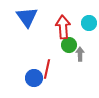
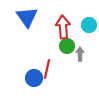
cyan circle: moved 2 px down
green circle: moved 2 px left, 1 px down
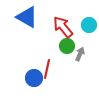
blue triangle: rotated 25 degrees counterclockwise
red arrow: rotated 35 degrees counterclockwise
gray arrow: rotated 24 degrees clockwise
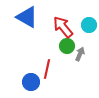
blue circle: moved 3 px left, 4 px down
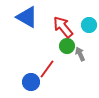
gray arrow: rotated 48 degrees counterclockwise
red line: rotated 24 degrees clockwise
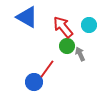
blue circle: moved 3 px right
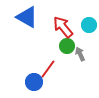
red line: moved 1 px right
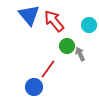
blue triangle: moved 2 px right, 2 px up; rotated 20 degrees clockwise
red arrow: moved 9 px left, 6 px up
blue circle: moved 5 px down
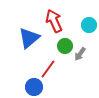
blue triangle: moved 23 px down; rotated 30 degrees clockwise
red arrow: rotated 15 degrees clockwise
green circle: moved 2 px left
gray arrow: rotated 120 degrees counterclockwise
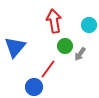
red arrow: rotated 15 degrees clockwise
blue triangle: moved 14 px left, 9 px down; rotated 10 degrees counterclockwise
